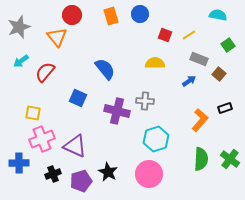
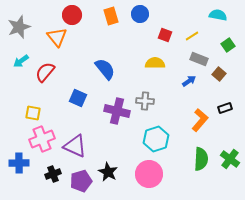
yellow line: moved 3 px right, 1 px down
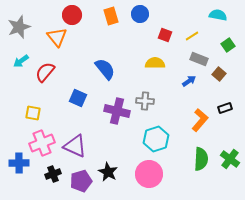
pink cross: moved 4 px down
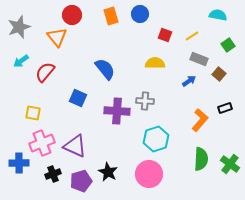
purple cross: rotated 10 degrees counterclockwise
green cross: moved 5 px down
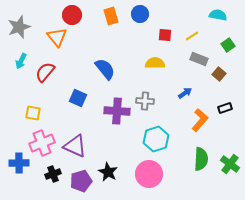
red square: rotated 16 degrees counterclockwise
cyan arrow: rotated 28 degrees counterclockwise
blue arrow: moved 4 px left, 12 px down
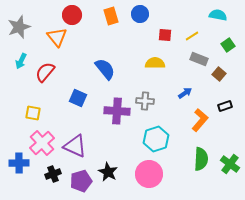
black rectangle: moved 2 px up
pink cross: rotated 20 degrees counterclockwise
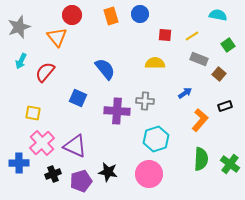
black star: rotated 18 degrees counterclockwise
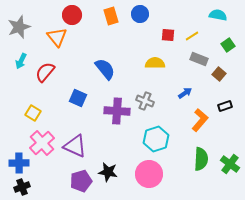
red square: moved 3 px right
gray cross: rotated 18 degrees clockwise
yellow square: rotated 21 degrees clockwise
black cross: moved 31 px left, 13 px down
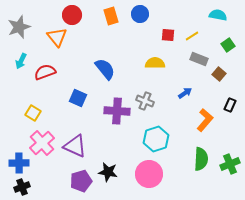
red semicircle: rotated 30 degrees clockwise
black rectangle: moved 5 px right, 1 px up; rotated 48 degrees counterclockwise
orange L-shape: moved 5 px right
green cross: rotated 30 degrees clockwise
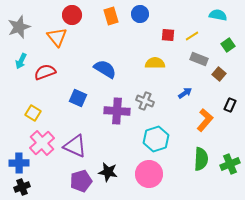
blue semicircle: rotated 20 degrees counterclockwise
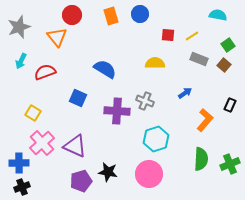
brown square: moved 5 px right, 9 px up
